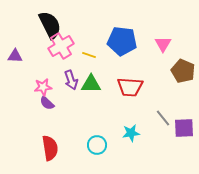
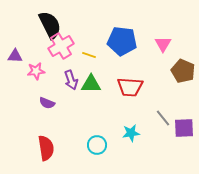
pink star: moved 7 px left, 16 px up
purple semicircle: rotated 21 degrees counterclockwise
red semicircle: moved 4 px left
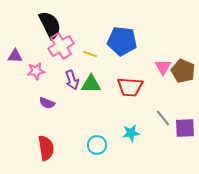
pink triangle: moved 23 px down
yellow line: moved 1 px right, 1 px up
purple arrow: moved 1 px right
purple square: moved 1 px right
